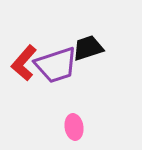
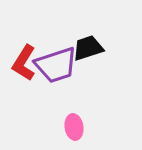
red L-shape: rotated 9 degrees counterclockwise
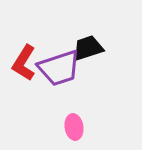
purple trapezoid: moved 3 px right, 3 px down
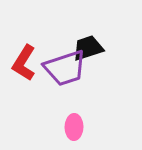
purple trapezoid: moved 6 px right
pink ellipse: rotated 10 degrees clockwise
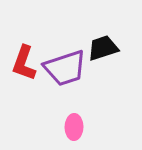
black trapezoid: moved 15 px right
red L-shape: rotated 12 degrees counterclockwise
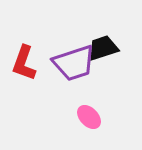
purple trapezoid: moved 9 px right, 5 px up
pink ellipse: moved 15 px right, 10 px up; rotated 45 degrees counterclockwise
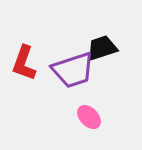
black trapezoid: moved 1 px left
purple trapezoid: moved 1 px left, 7 px down
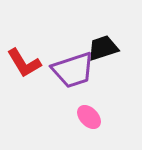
black trapezoid: moved 1 px right
red L-shape: rotated 51 degrees counterclockwise
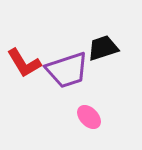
purple trapezoid: moved 6 px left
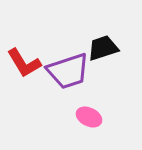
purple trapezoid: moved 1 px right, 1 px down
pink ellipse: rotated 20 degrees counterclockwise
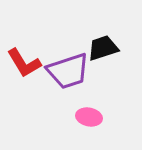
pink ellipse: rotated 15 degrees counterclockwise
